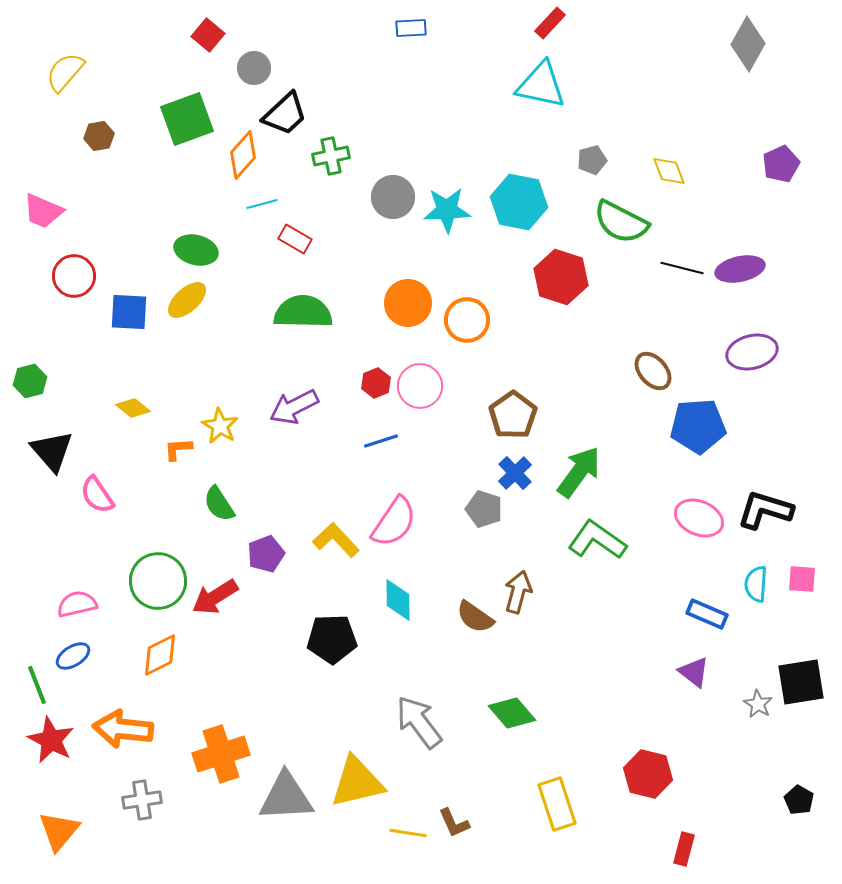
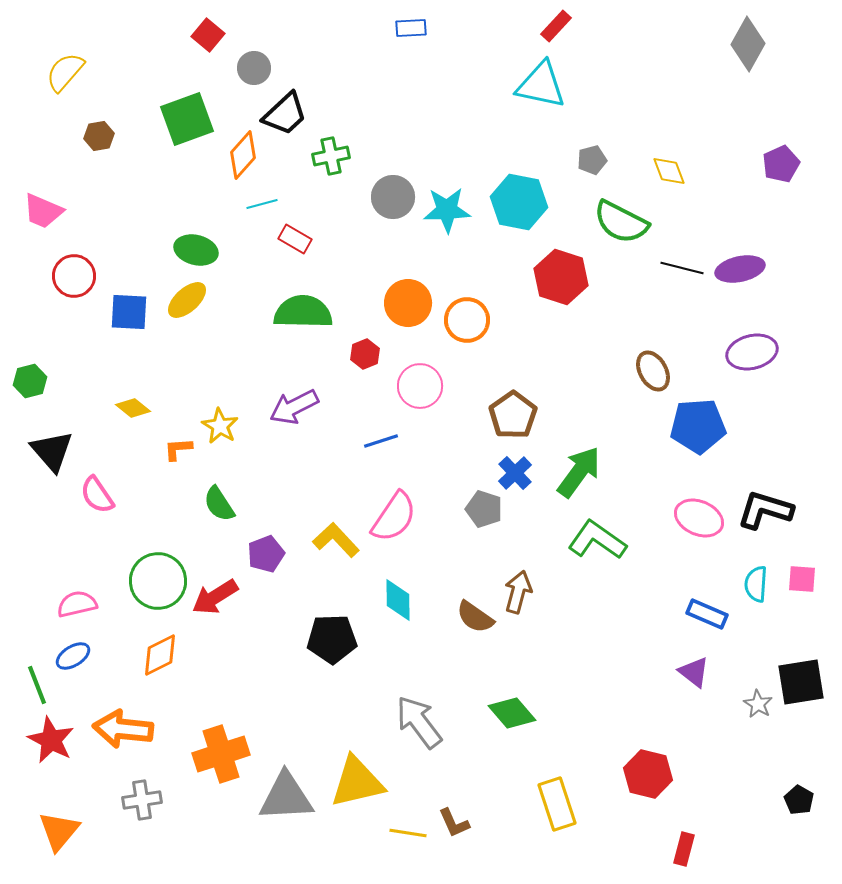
red rectangle at (550, 23): moved 6 px right, 3 px down
brown ellipse at (653, 371): rotated 12 degrees clockwise
red hexagon at (376, 383): moved 11 px left, 29 px up
pink semicircle at (394, 522): moved 5 px up
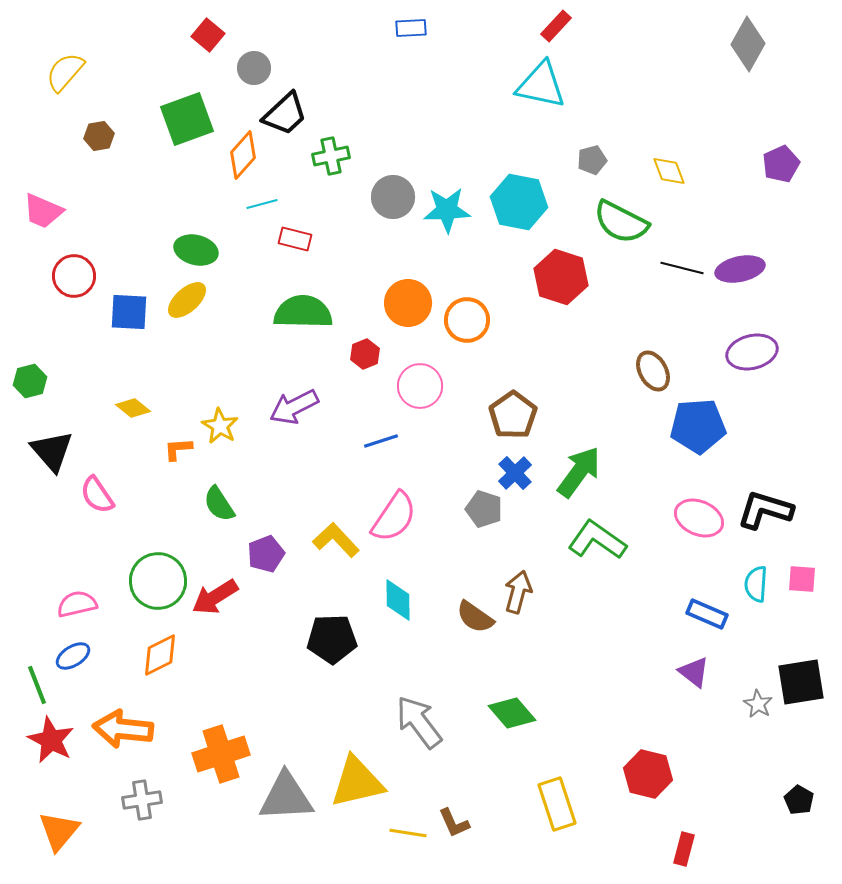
red rectangle at (295, 239): rotated 16 degrees counterclockwise
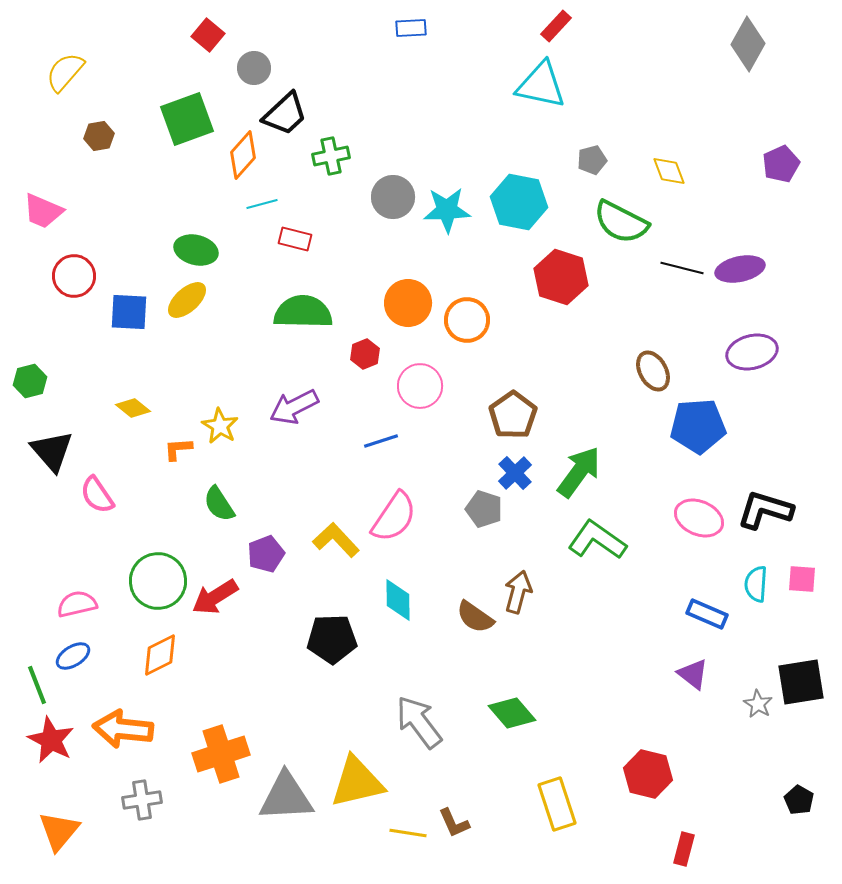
purple triangle at (694, 672): moved 1 px left, 2 px down
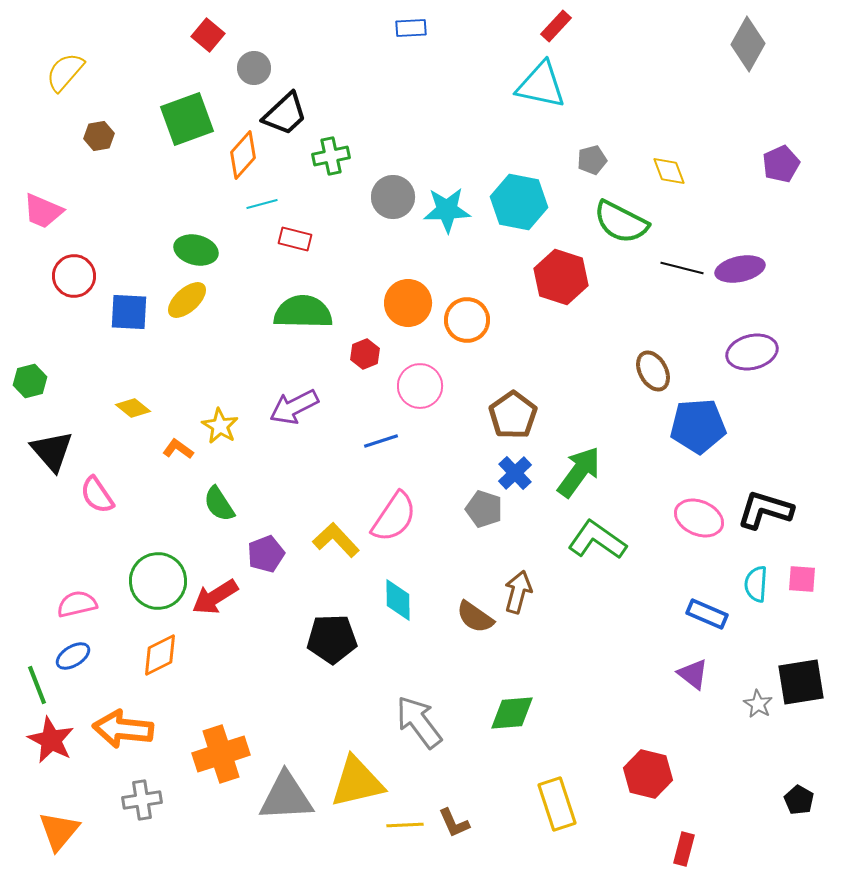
orange L-shape at (178, 449): rotated 40 degrees clockwise
green diamond at (512, 713): rotated 54 degrees counterclockwise
yellow line at (408, 833): moved 3 px left, 8 px up; rotated 12 degrees counterclockwise
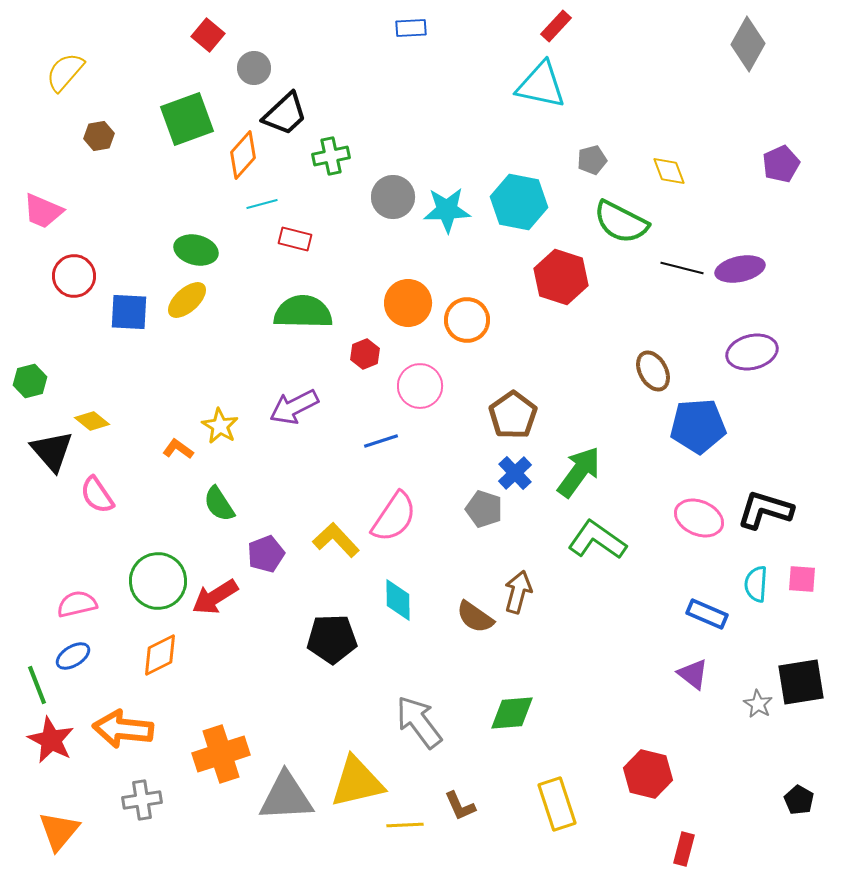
yellow diamond at (133, 408): moved 41 px left, 13 px down
brown L-shape at (454, 823): moved 6 px right, 17 px up
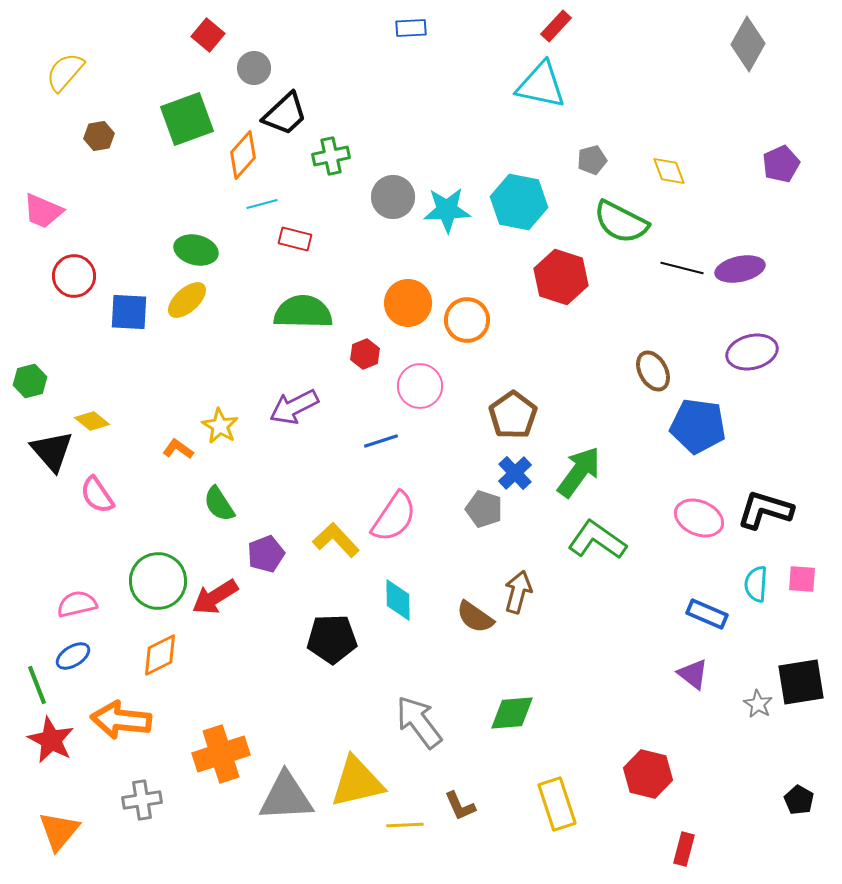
blue pentagon at (698, 426): rotated 12 degrees clockwise
orange arrow at (123, 729): moved 2 px left, 9 px up
